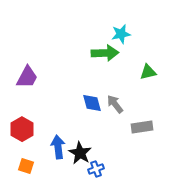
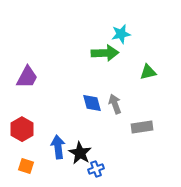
gray arrow: rotated 18 degrees clockwise
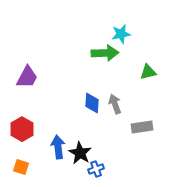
blue diamond: rotated 20 degrees clockwise
orange square: moved 5 px left, 1 px down
